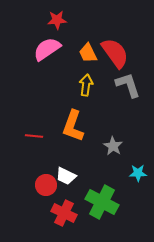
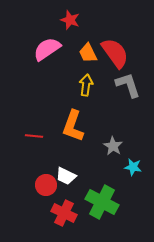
red star: moved 13 px right; rotated 24 degrees clockwise
cyan star: moved 5 px left, 6 px up; rotated 12 degrees clockwise
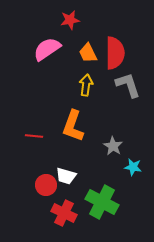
red star: rotated 30 degrees counterclockwise
red semicircle: rotated 36 degrees clockwise
white trapezoid: rotated 10 degrees counterclockwise
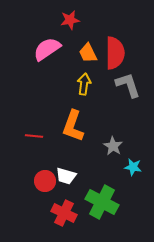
yellow arrow: moved 2 px left, 1 px up
red circle: moved 1 px left, 4 px up
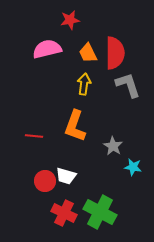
pink semicircle: rotated 20 degrees clockwise
orange L-shape: moved 2 px right
green cross: moved 2 px left, 10 px down
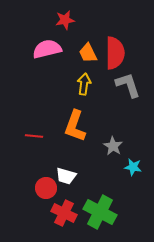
red star: moved 5 px left
red circle: moved 1 px right, 7 px down
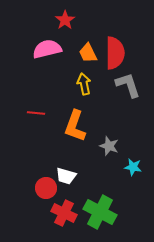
red star: rotated 24 degrees counterclockwise
yellow arrow: rotated 20 degrees counterclockwise
red line: moved 2 px right, 23 px up
gray star: moved 4 px left; rotated 12 degrees counterclockwise
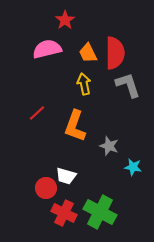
red line: moved 1 px right; rotated 48 degrees counterclockwise
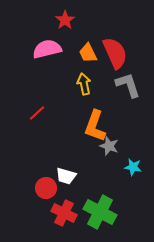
red semicircle: rotated 24 degrees counterclockwise
orange L-shape: moved 20 px right
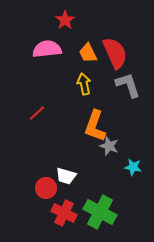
pink semicircle: rotated 8 degrees clockwise
